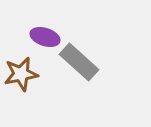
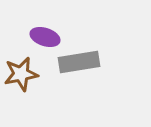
gray rectangle: rotated 51 degrees counterclockwise
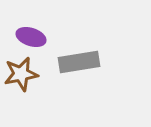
purple ellipse: moved 14 px left
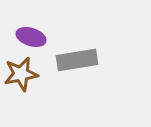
gray rectangle: moved 2 px left, 2 px up
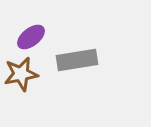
purple ellipse: rotated 56 degrees counterclockwise
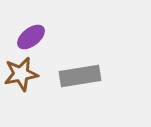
gray rectangle: moved 3 px right, 16 px down
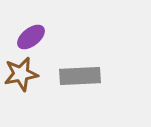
gray rectangle: rotated 6 degrees clockwise
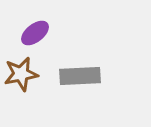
purple ellipse: moved 4 px right, 4 px up
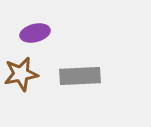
purple ellipse: rotated 24 degrees clockwise
